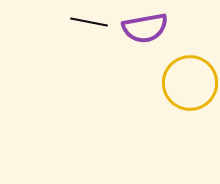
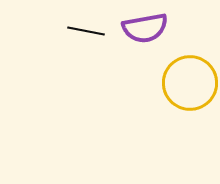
black line: moved 3 px left, 9 px down
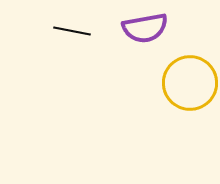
black line: moved 14 px left
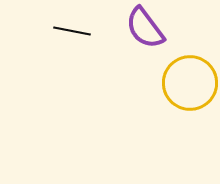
purple semicircle: rotated 63 degrees clockwise
